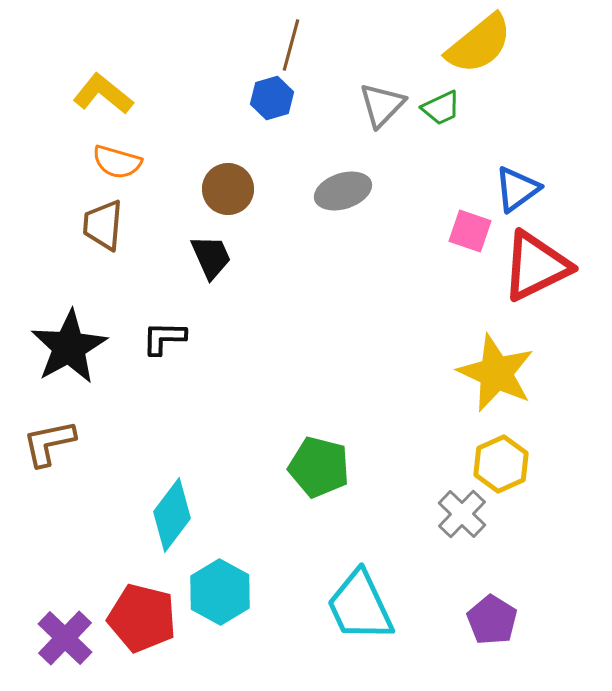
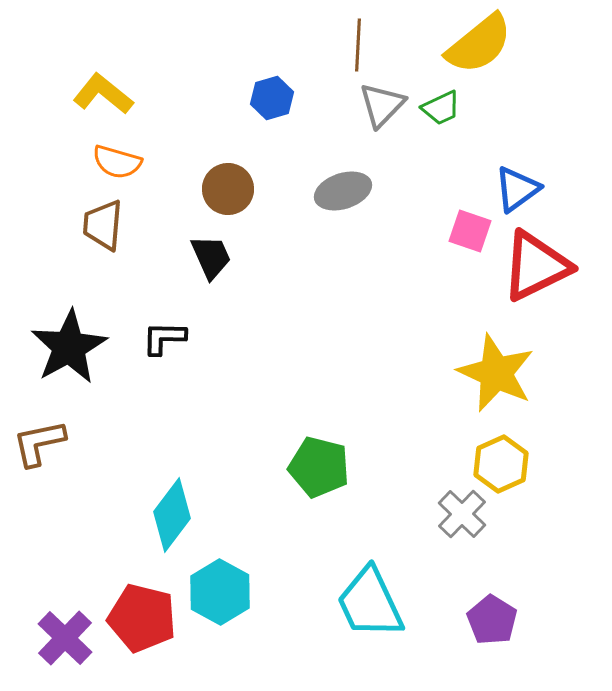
brown line: moved 67 px right; rotated 12 degrees counterclockwise
brown L-shape: moved 10 px left
cyan trapezoid: moved 10 px right, 3 px up
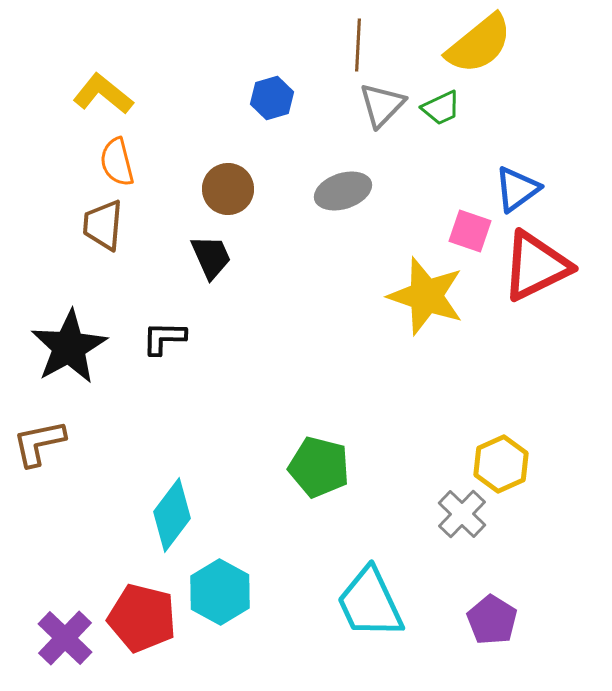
orange semicircle: rotated 60 degrees clockwise
yellow star: moved 70 px left, 77 px up; rotated 6 degrees counterclockwise
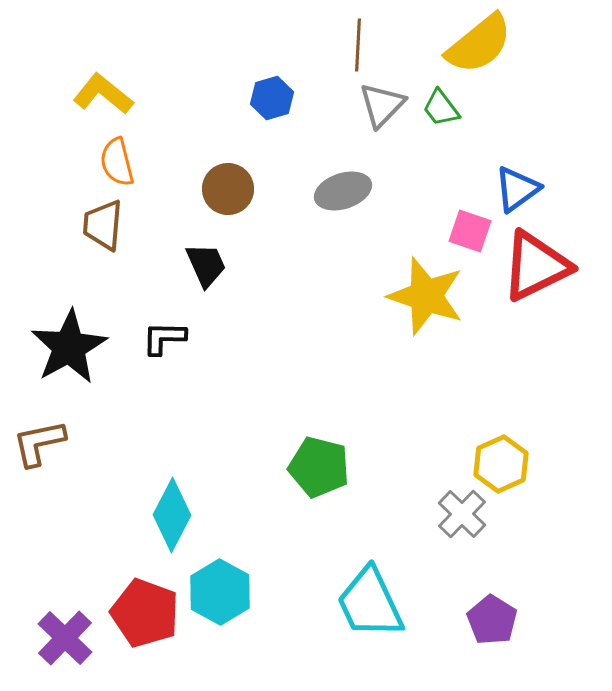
green trapezoid: rotated 78 degrees clockwise
black trapezoid: moved 5 px left, 8 px down
cyan diamond: rotated 10 degrees counterclockwise
red pentagon: moved 3 px right, 5 px up; rotated 6 degrees clockwise
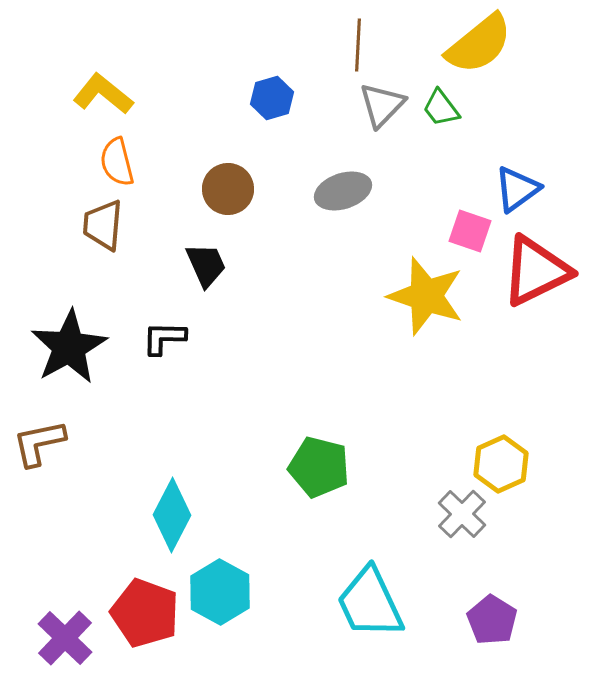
red triangle: moved 5 px down
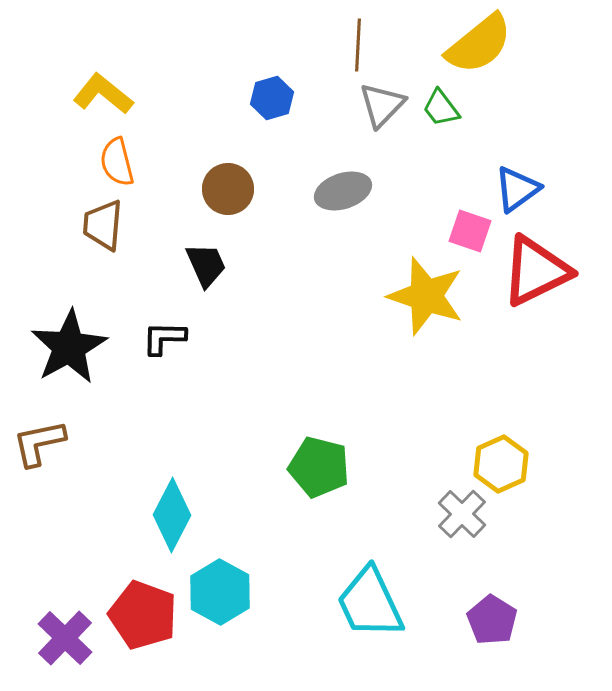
red pentagon: moved 2 px left, 2 px down
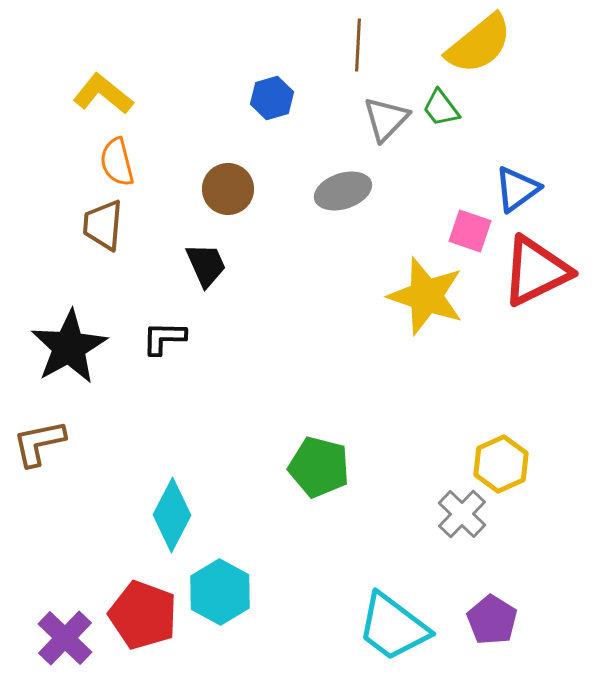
gray triangle: moved 4 px right, 14 px down
cyan trapezoid: moved 23 px right, 24 px down; rotated 28 degrees counterclockwise
